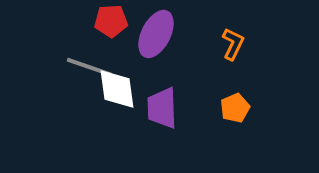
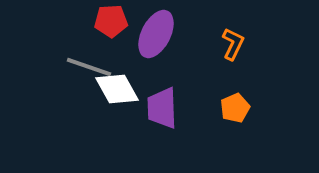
white diamond: rotated 21 degrees counterclockwise
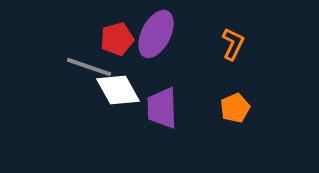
red pentagon: moved 6 px right, 18 px down; rotated 12 degrees counterclockwise
white diamond: moved 1 px right, 1 px down
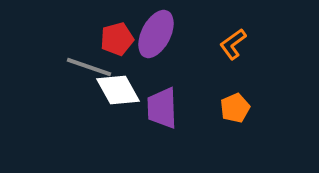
orange L-shape: rotated 152 degrees counterclockwise
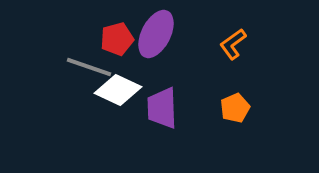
white diamond: rotated 36 degrees counterclockwise
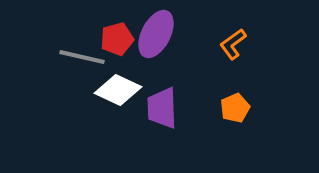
gray line: moved 7 px left, 10 px up; rotated 6 degrees counterclockwise
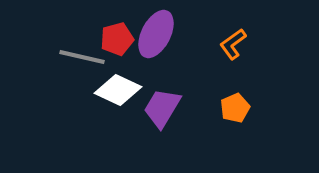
purple trapezoid: rotated 33 degrees clockwise
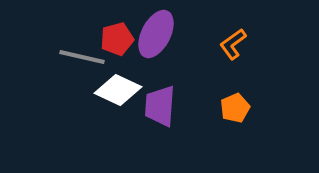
purple trapezoid: moved 2 px left, 2 px up; rotated 27 degrees counterclockwise
